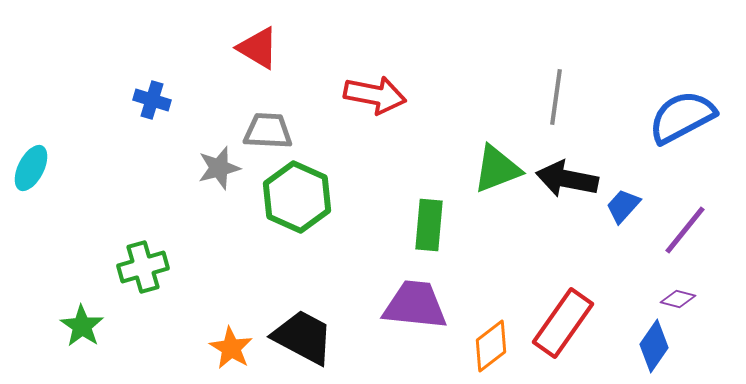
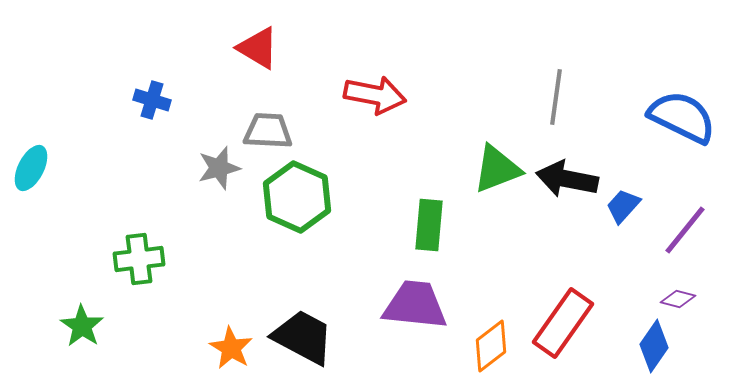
blue semicircle: rotated 54 degrees clockwise
green cross: moved 4 px left, 8 px up; rotated 9 degrees clockwise
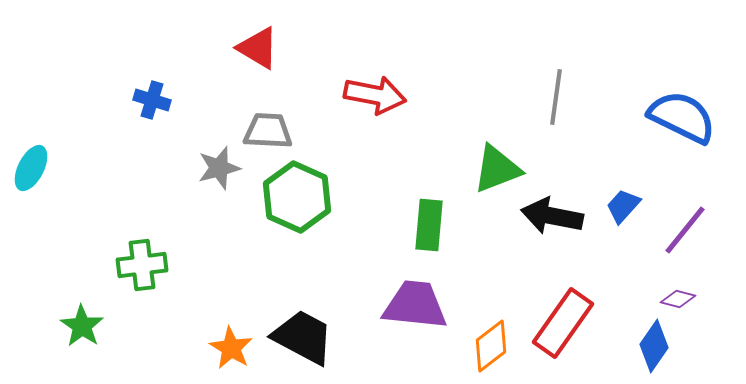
black arrow: moved 15 px left, 37 px down
green cross: moved 3 px right, 6 px down
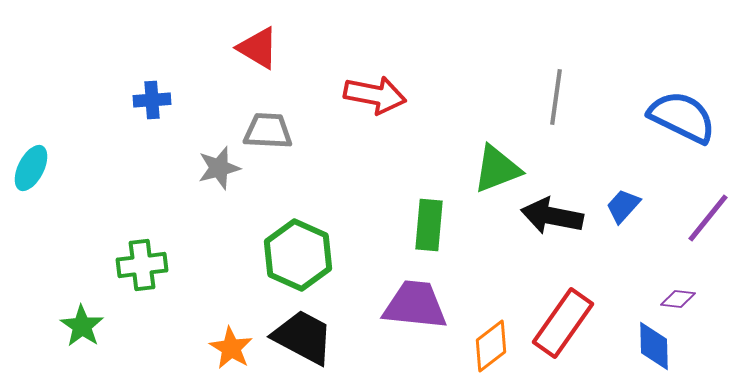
blue cross: rotated 21 degrees counterclockwise
green hexagon: moved 1 px right, 58 px down
purple line: moved 23 px right, 12 px up
purple diamond: rotated 8 degrees counterclockwise
blue diamond: rotated 36 degrees counterclockwise
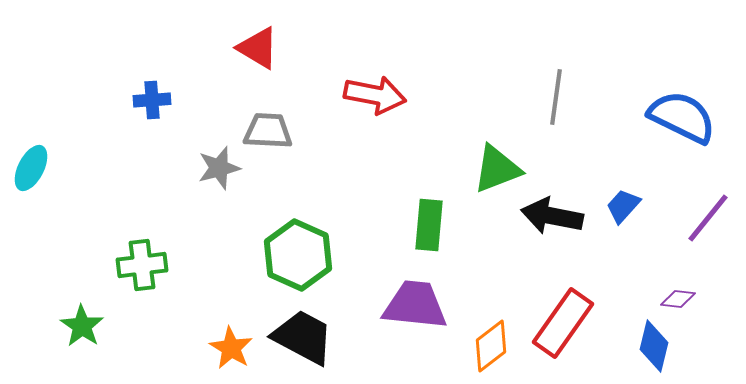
blue diamond: rotated 15 degrees clockwise
